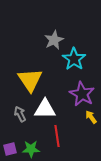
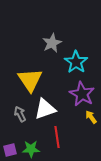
gray star: moved 2 px left, 3 px down
cyan star: moved 2 px right, 3 px down
white triangle: rotated 20 degrees counterclockwise
red line: moved 1 px down
purple square: moved 1 px down
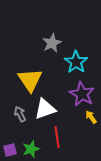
green star: rotated 18 degrees counterclockwise
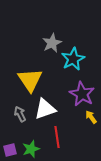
cyan star: moved 3 px left, 3 px up; rotated 10 degrees clockwise
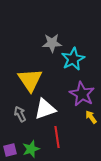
gray star: rotated 24 degrees clockwise
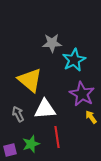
cyan star: moved 1 px right, 1 px down
yellow triangle: rotated 16 degrees counterclockwise
white triangle: rotated 15 degrees clockwise
gray arrow: moved 2 px left
green star: moved 5 px up
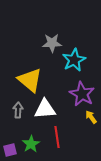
gray arrow: moved 4 px up; rotated 28 degrees clockwise
green star: rotated 12 degrees counterclockwise
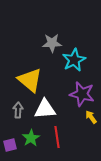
purple star: rotated 15 degrees counterclockwise
green star: moved 6 px up
purple square: moved 5 px up
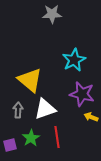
gray star: moved 29 px up
white triangle: rotated 15 degrees counterclockwise
yellow arrow: rotated 32 degrees counterclockwise
